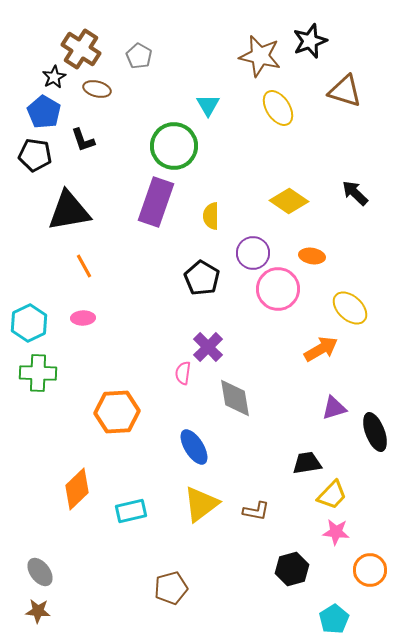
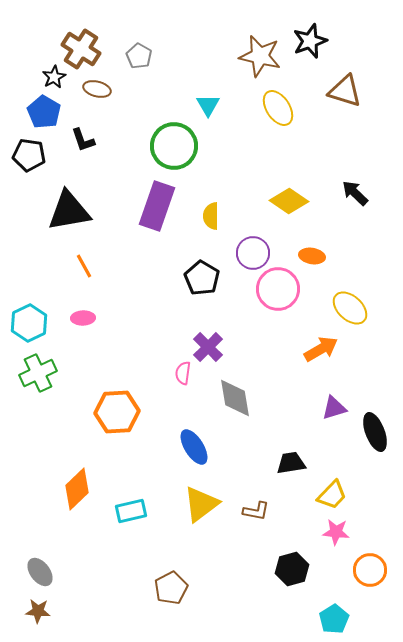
black pentagon at (35, 155): moved 6 px left
purple rectangle at (156, 202): moved 1 px right, 4 px down
green cross at (38, 373): rotated 27 degrees counterclockwise
black trapezoid at (307, 463): moved 16 px left
brown pentagon at (171, 588): rotated 12 degrees counterclockwise
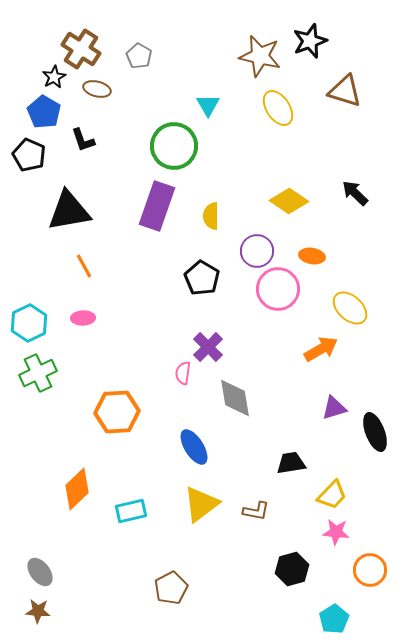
black pentagon at (29, 155): rotated 16 degrees clockwise
purple circle at (253, 253): moved 4 px right, 2 px up
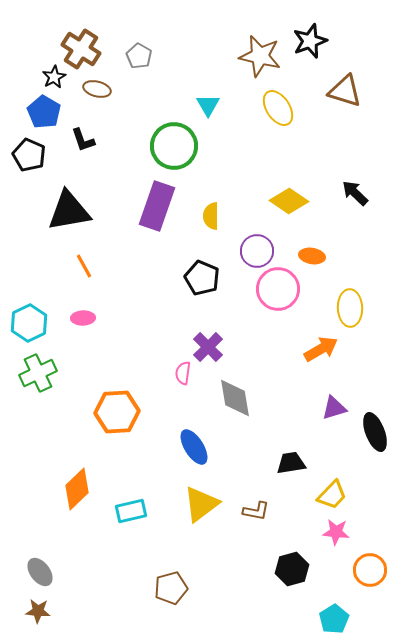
black pentagon at (202, 278): rotated 8 degrees counterclockwise
yellow ellipse at (350, 308): rotated 45 degrees clockwise
brown pentagon at (171, 588): rotated 12 degrees clockwise
